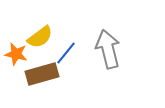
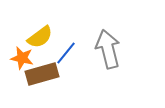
orange star: moved 6 px right, 4 px down
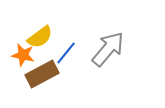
gray arrow: rotated 54 degrees clockwise
orange star: moved 1 px right, 3 px up
brown rectangle: rotated 12 degrees counterclockwise
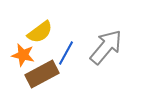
yellow semicircle: moved 5 px up
gray arrow: moved 2 px left, 2 px up
blue line: rotated 10 degrees counterclockwise
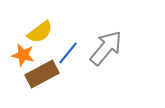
gray arrow: moved 1 px down
blue line: moved 2 px right; rotated 10 degrees clockwise
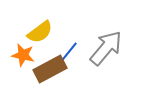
brown rectangle: moved 8 px right, 5 px up
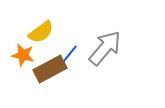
yellow semicircle: moved 1 px right
gray arrow: moved 1 px left
blue line: moved 3 px down
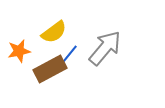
yellow semicircle: moved 13 px right
orange star: moved 4 px left, 4 px up; rotated 25 degrees counterclockwise
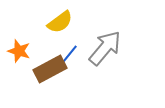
yellow semicircle: moved 6 px right, 10 px up
orange star: rotated 30 degrees clockwise
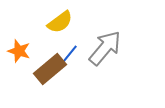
brown rectangle: rotated 12 degrees counterclockwise
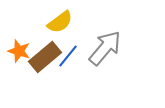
brown rectangle: moved 5 px left, 12 px up
